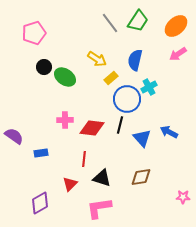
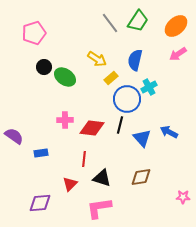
purple diamond: rotated 25 degrees clockwise
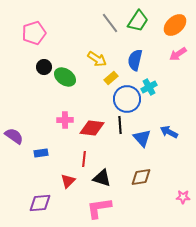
orange ellipse: moved 1 px left, 1 px up
black line: rotated 18 degrees counterclockwise
red triangle: moved 2 px left, 3 px up
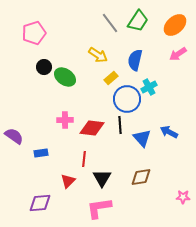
yellow arrow: moved 1 px right, 4 px up
black triangle: rotated 42 degrees clockwise
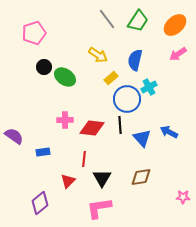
gray line: moved 3 px left, 4 px up
blue rectangle: moved 2 px right, 1 px up
purple diamond: rotated 35 degrees counterclockwise
